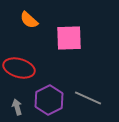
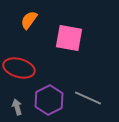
orange semicircle: rotated 84 degrees clockwise
pink square: rotated 12 degrees clockwise
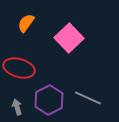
orange semicircle: moved 3 px left, 3 px down
pink square: rotated 36 degrees clockwise
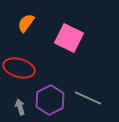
pink square: rotated 20 degrees counterclockwise
purple hexagon: moved 1 px right
gray arrow: moved 3 px right
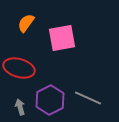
pink square: moved 7 px left; rotated 36 degrees counterclockwise
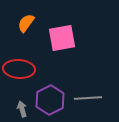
red ellipse: moved 1 px down; rotated 12 degrees counterclockwise
gray line: rotated 28 degrees counterclockwise
gray arrow: moved 2 px right, 2 px down
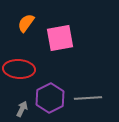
pink square: moved 2 px left
purple hexagon: moved 2 px up
gray arrow: rotated 42 degrees clockwise
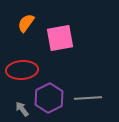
red ellipse: moved 3 px right, 1 px down; rotated 8 degrees counterclockwise
purple hexagon: moved 1 px left
gray arrow: rotated 63 degrees counterclockwise
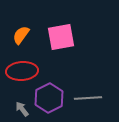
orange semicircle: moved 5 px left, 12 px down
pink square: moved 1 px right, 1 px up
red ellipse: moved 1 px down
